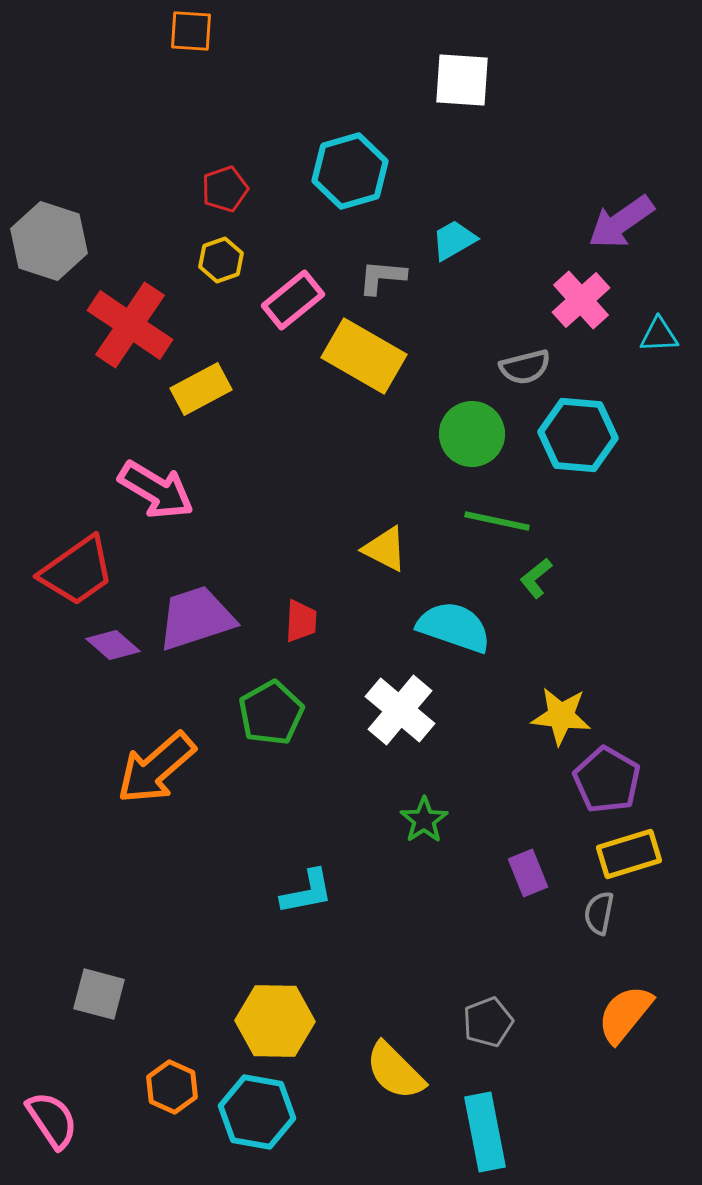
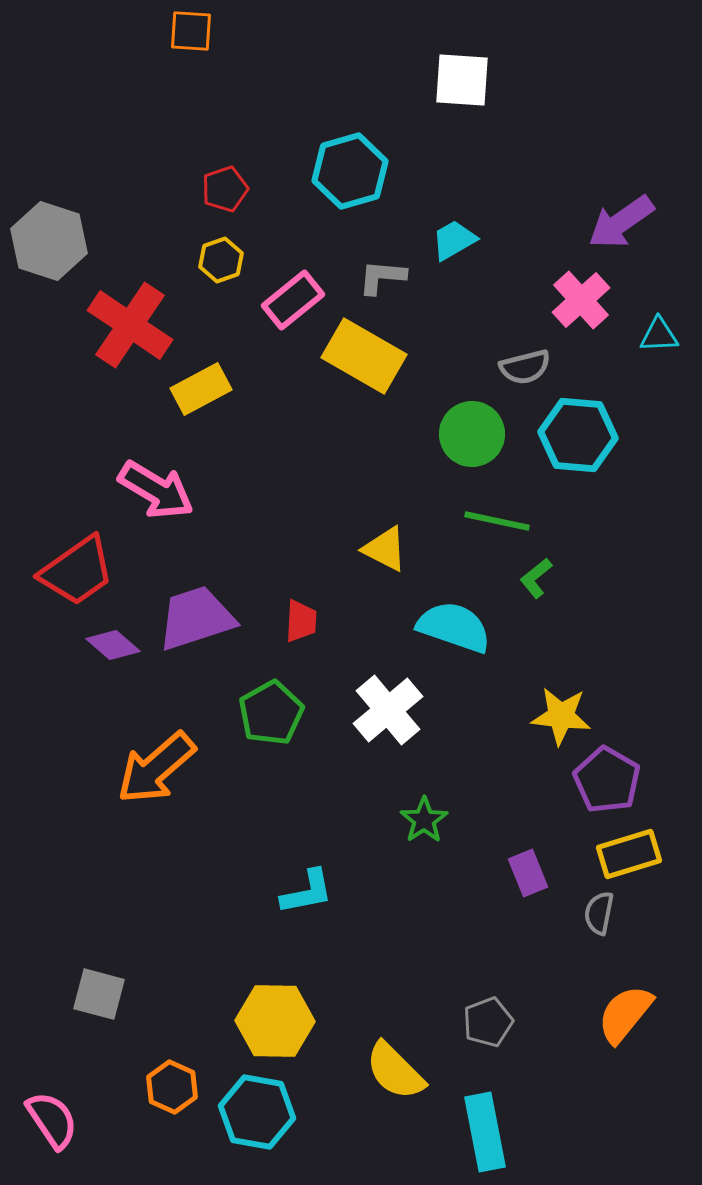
white cross at (400, 710): moved 12 px left; rotated 10 degrees clockwise
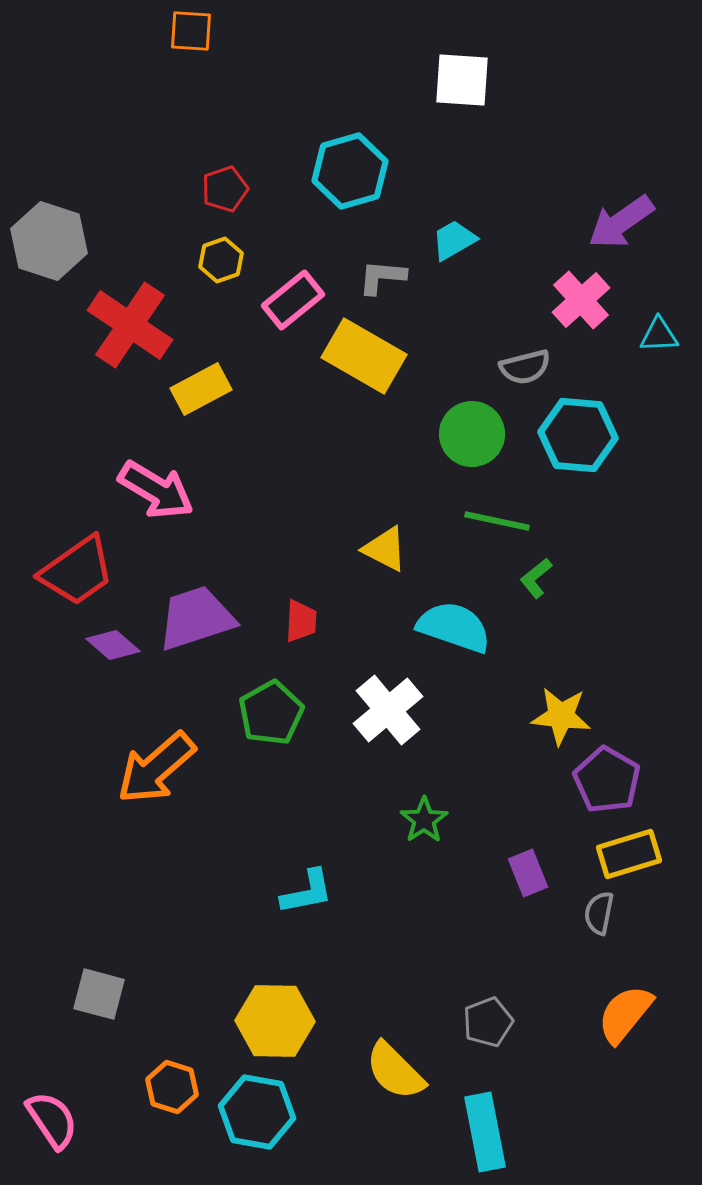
orange hexagon at (172, 1087): rotated 6 degrees counterclockwise
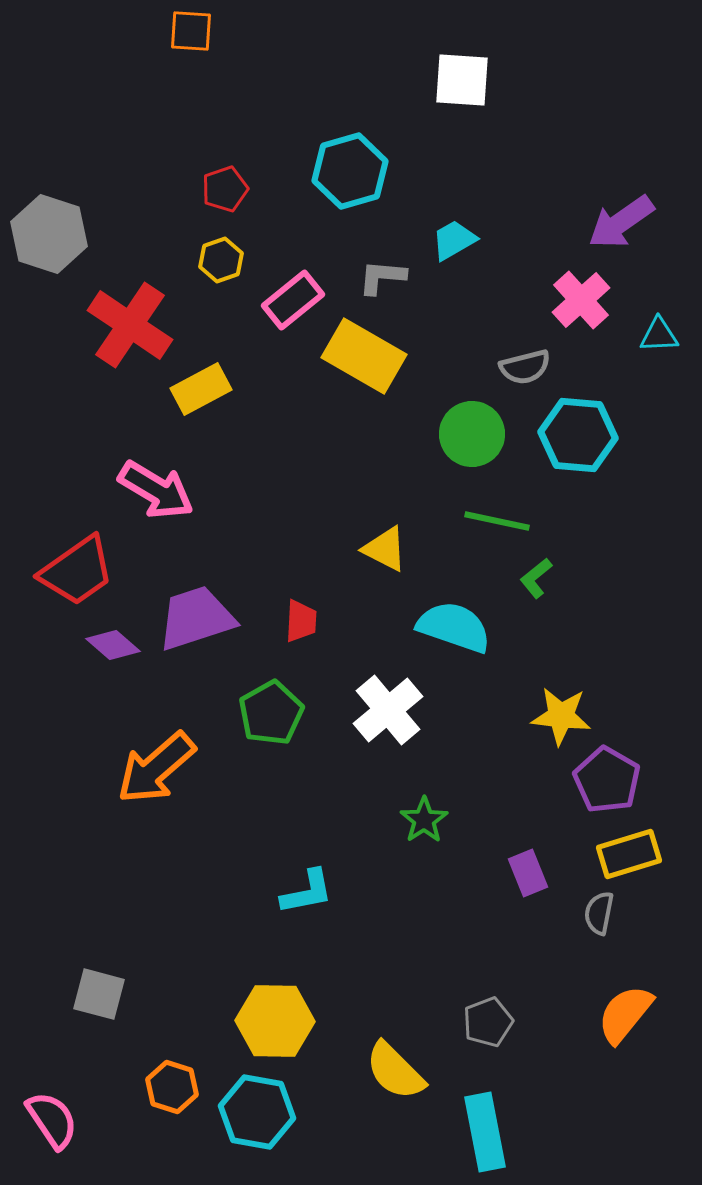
gray hexagon at (49, 241): moved 7 px up
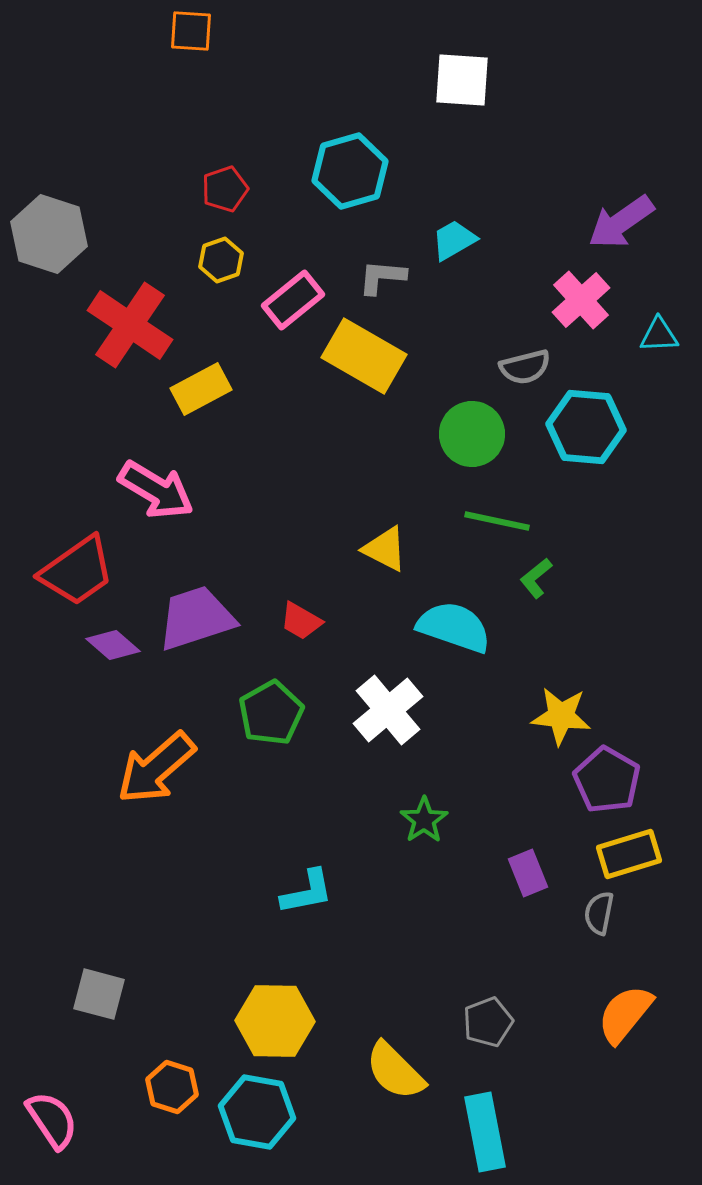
cyan hexagon at (578, 435): moved 8 px right, 8 px up
red trapezoid at (301, 621): rotated 117 degrees clockwise
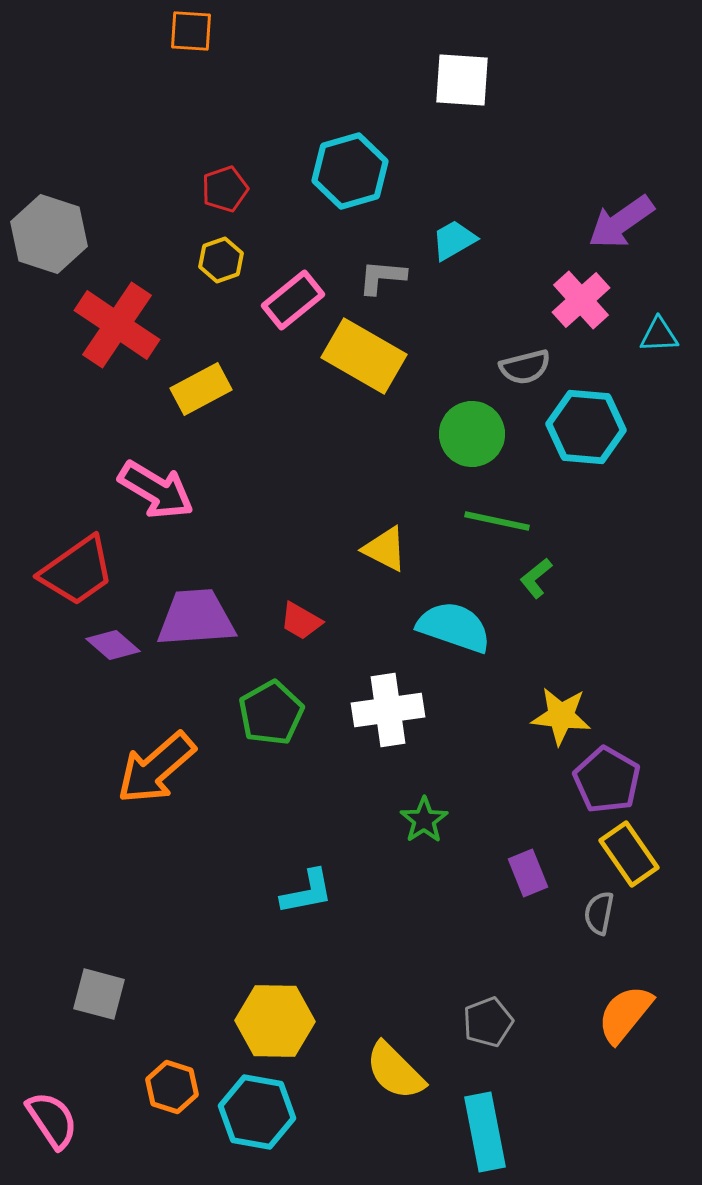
red cross at (130, 325): moved 13 px left
purple trapezoid at (196, 618): rotated 14 degrees clockwise
white cross at (388, 710): rotated 32 degrees clockwise
yellow rectangle at (629, 854): rotated 72 degrees clockwise
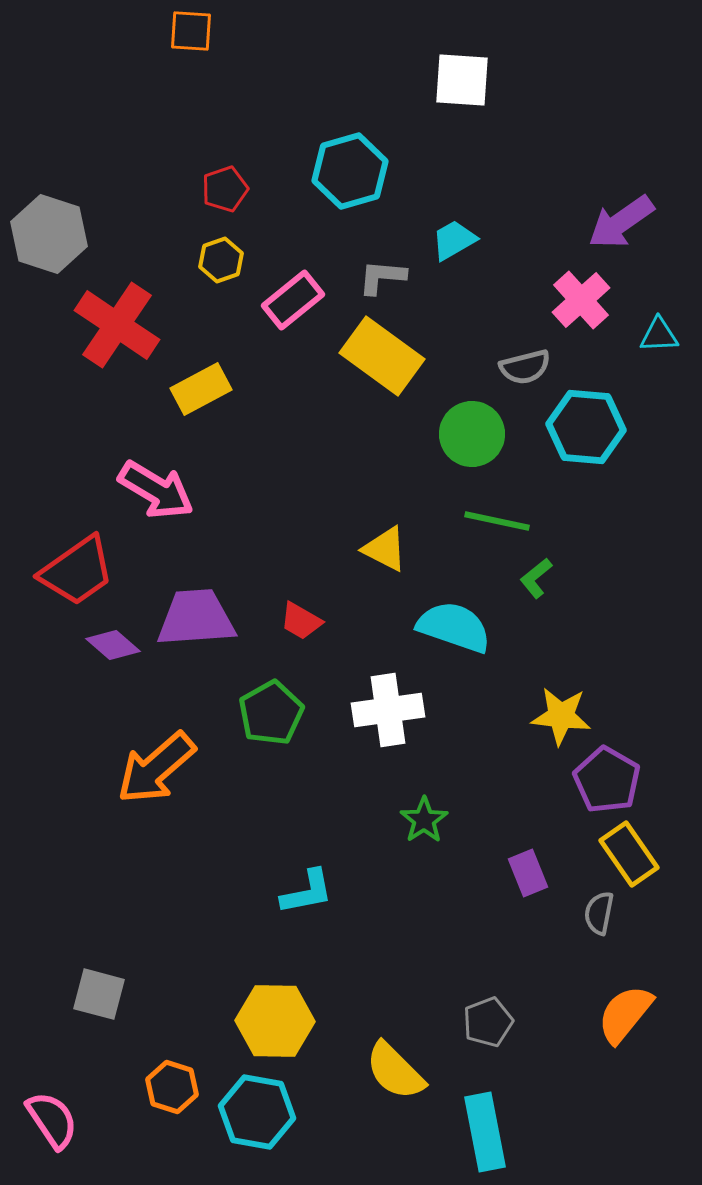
yellow rectangle at (364, 356): moved 18 px right; rotated 6 degrees clockwise
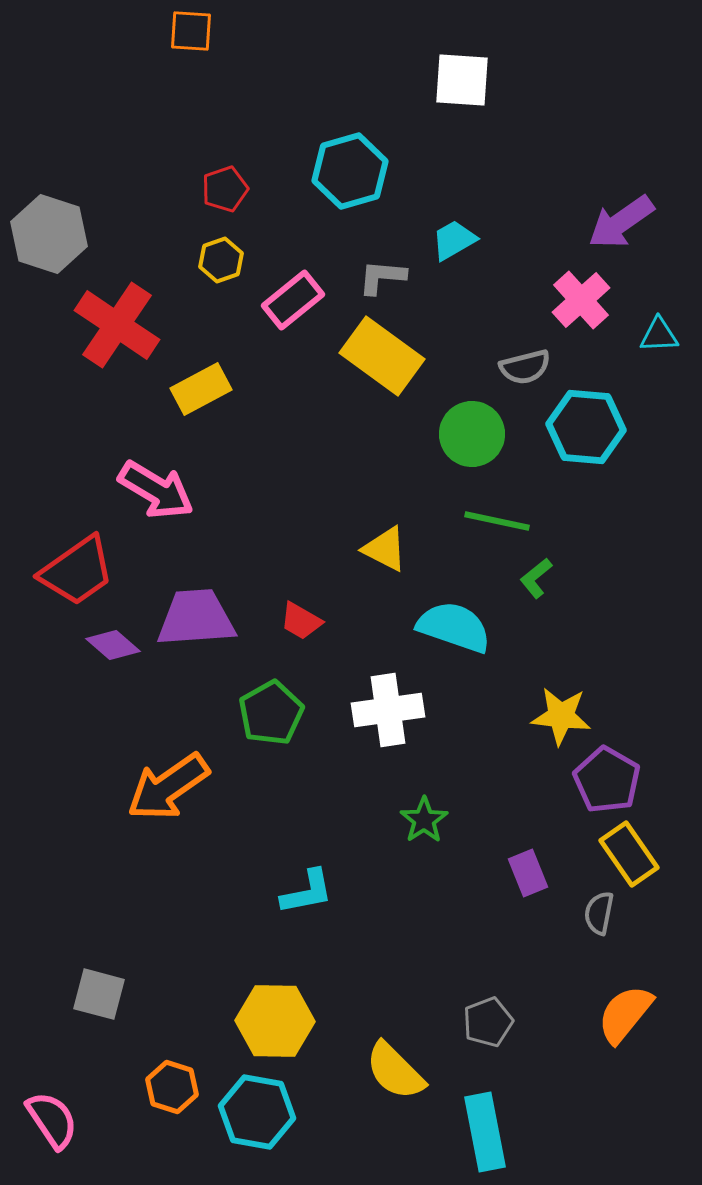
orange arrow at (156, 768): moved 12 px right, 19 px down; rotated 6 degrees clockwise
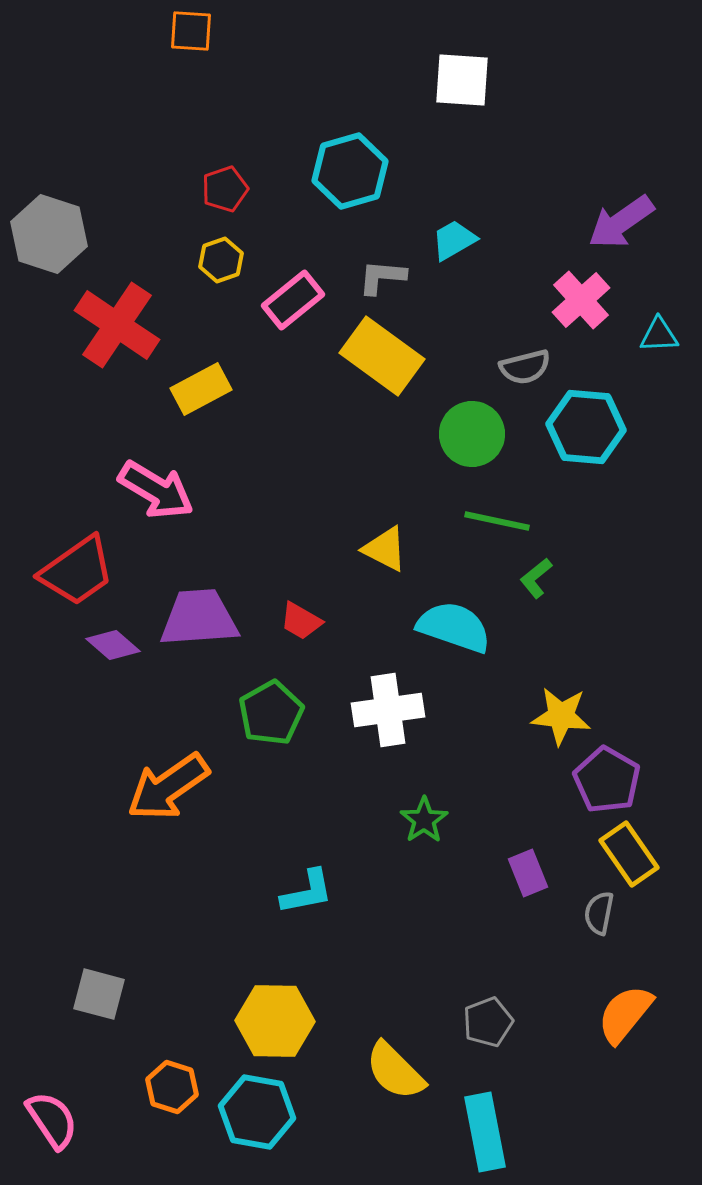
purple trapezoid at (196, 618): moved 3 px right
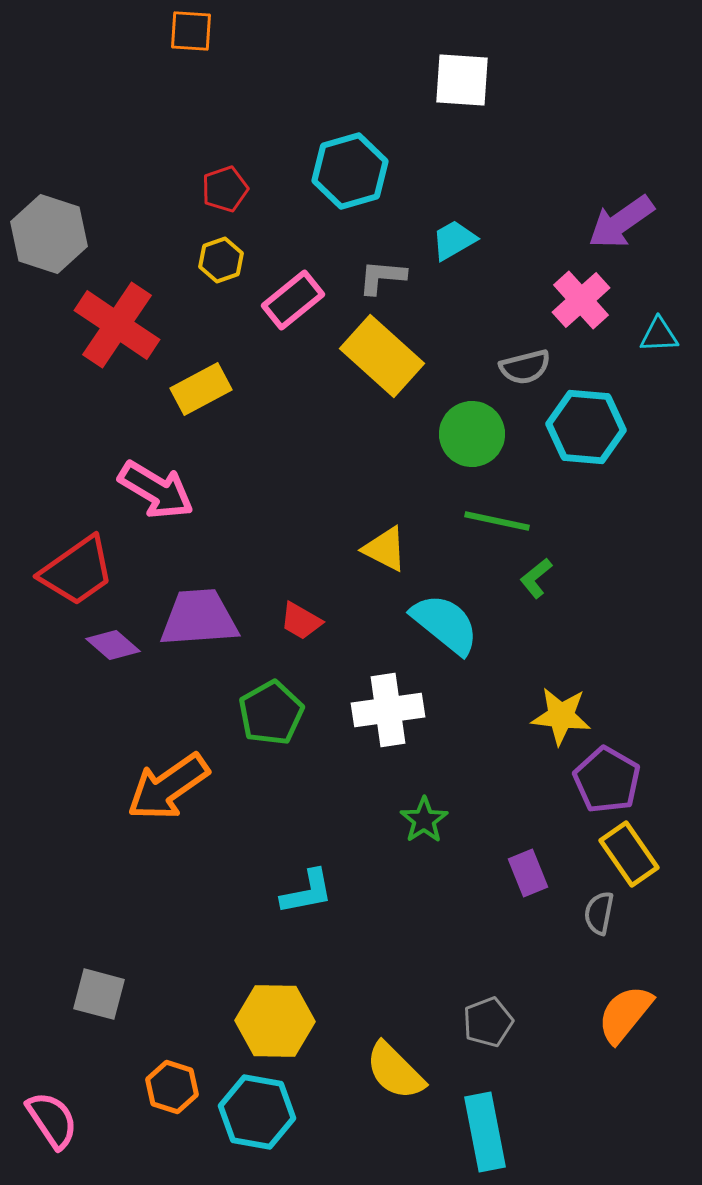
yellow rectangle at (382, 356): rotated 6 degrees clockwise
cyan semicircle at (454, 627): moved 9 px left, 3 px up; rotated 20 degrees clockwise
